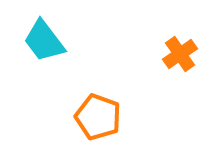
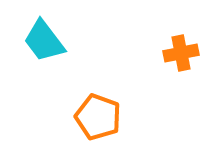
orange cross: moved 1 px right, 1 px up; rotated 24 degrees clockwise
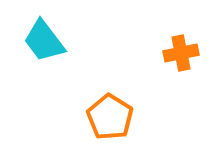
orange pentagon: moved 12 px right; rotated 12 degrees clockwise
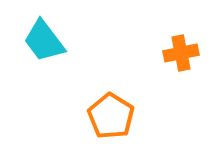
orange pentagon: moved 1 px right, 1 px up
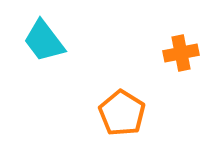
orange pentagon: moved 11 px right, 3 px up
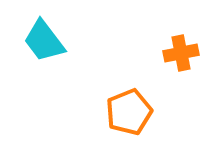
orange pentagon: moved 7 px right, 1 px up; rotated 18 degrees clockwise
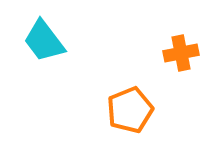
orange pentagon: moved 1 px right, 2 px up
